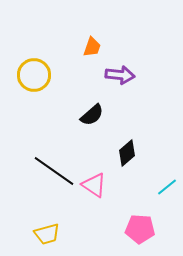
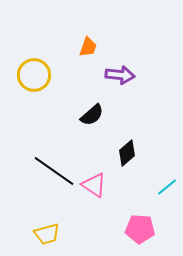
orange trapezoid: moved 4 px left
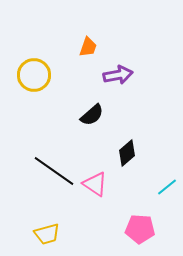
purple arrow: moved 2 px left; rotated 16 degrees counterclockwise
pink triangle: moved 1 px right, 1 px up
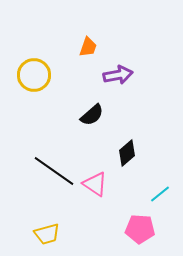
cyan line: moved 7 px left, 7 px down
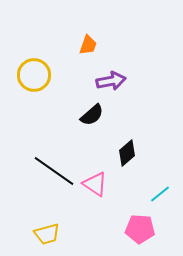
orange trapezoid: moved 2 px up
purple arrow: moved 7 px left, 6 px down
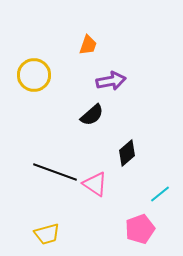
black line: moved 1 px right, 1 px down; rotated 15 degrees counterclockwise
pink pentagon: rotated 24 degrees counterclockwise
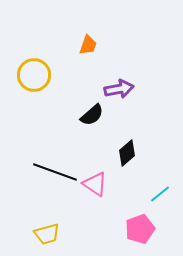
purple arrow: moved 8 px right, 8 px down
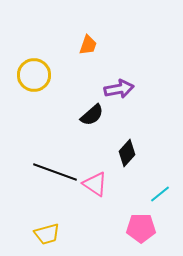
black diamond: rotated 8 degrees counterclockwise
pink pentagon: moved 1 px right, 1 px up; rotated 20 degrees clockwise
